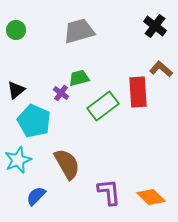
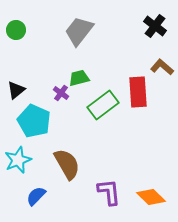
gray trapezoid: rotated 36 degrees counterclockwise
brown L-shape: moved 1 px right, 2 px up
green rectangle: moved 1 px up
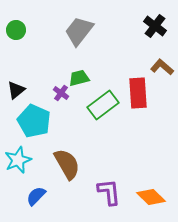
red rectangle: moved 1 px down
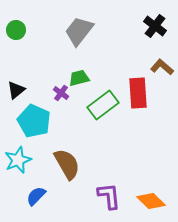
purple L-shape: moved 4 px down
orange diamond: moved 4 px down
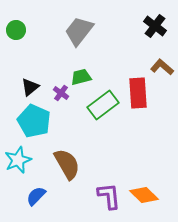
green trapezoid: moved 2 px right, 1 px up
black triangle: moved 14 px right, 3 px up
orange diamond: moved 7 px left, 6 px up
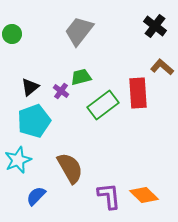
green circle: moved 4 px left, 4 px down
purple cross: moved 2 px up
cyan pentagon: rotated 28 degrees clockwise
brown semicircle: moved 3 px right, 4 px down
